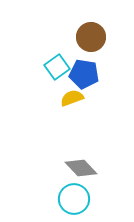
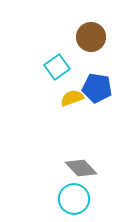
blue pentagon: moved 13 px right, 14 px down
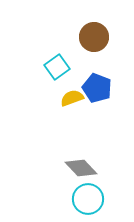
brown circle: moved 3 px right
blue pentagon: rotated 12 degrees clockwise
cyan circle: moved 14 px right
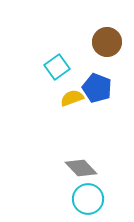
brown circle: moved 13 px right, 5 px down
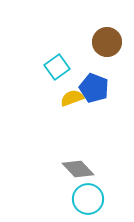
blue pentagon: moved 3 px left
gray diamond: moved 3 px left, 1 px down
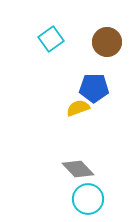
cyan square: moved 6 px left, 28 px up
blue pentagon: rotated 20 degrees counterclockwise
yellow semicircle: moved 6 px right, 10 px down
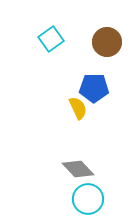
yellow semicircle: rotated 85 degrees clockwise
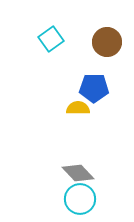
yellow semicircle: rotated 65 degrees counterclockwise
gray diamond: moved 4 px down
cyan circle: moved 8 px left
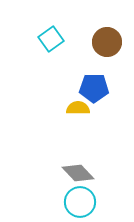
cyan circle: moved 3 px down
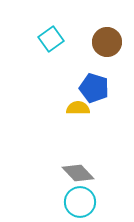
blue pentagon: rotated 16 degrees clockwise
